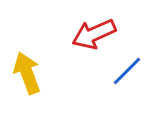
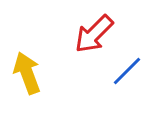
red arrow: rotated 21 degrees counterclockwise
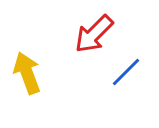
blue line: moved 1 px left, 1 px down
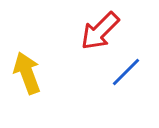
red arrow: moved 6 px right, 3 px up
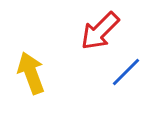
yellow arrow: moved 4 px right
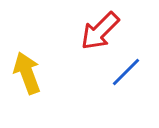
yellow arrow: moved 4 px left
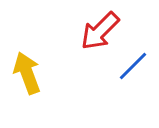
blue line: moved 7 px right, 6 px up
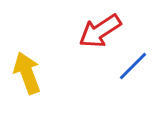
red arrow: rotated 12 degrees clockwise
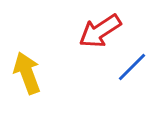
blue line: moved 1 px left, 1 px down
